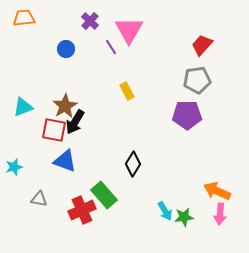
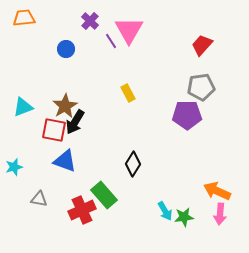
purple line: moved 6 px up
gray pentagon: moved 4 px right, 7 px down
yellow rectangle: moved 1 px right, 2 px down
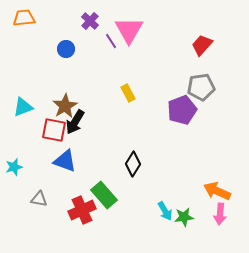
purple pentagon: moved 5 px left, 5 px up; rotated 20 degrees counterclockwise
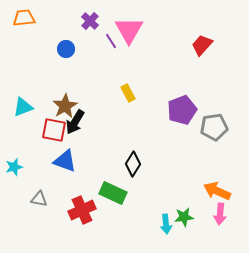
gray pentagon: moved 13 px right, 40 px down
green rectangle: moved 9 px right, 2 px up; rotated 24 degrees counterclockwise
cyan arrow: moved 1 px right, 13 px down; rotated 24 degrees clockwise
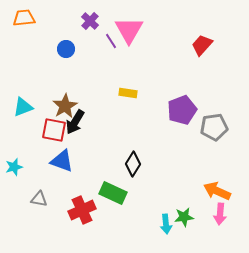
yellow rectangle: rotated 54 degrees counterclockwise
blue triangle: moved 3 px left
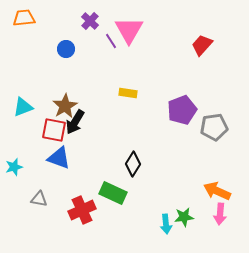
blue triangle: moved 3 px left, 3 px up
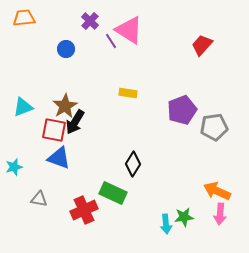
pink triangle: rotated 28 degrees counterclockwise
red cross: moved 2 px right
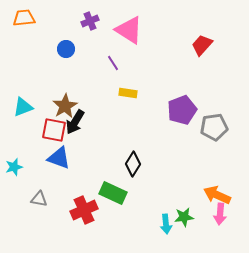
purple cross: rotated 24 degrees clockwise
purple line: moved 2 px right, 22 px down
orange arrow: moved 4 px down
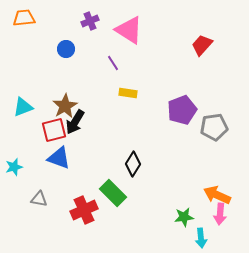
red square: rotated 25 degrees counterclockwise
green rectangle: rotated 20 degrees clockwise
cyan arrow: moved 35 px right, 14 px down
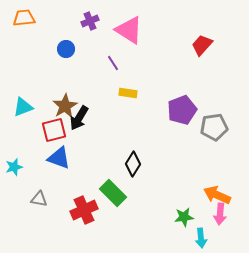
black arrow: moved 4 px right, 4 px up
